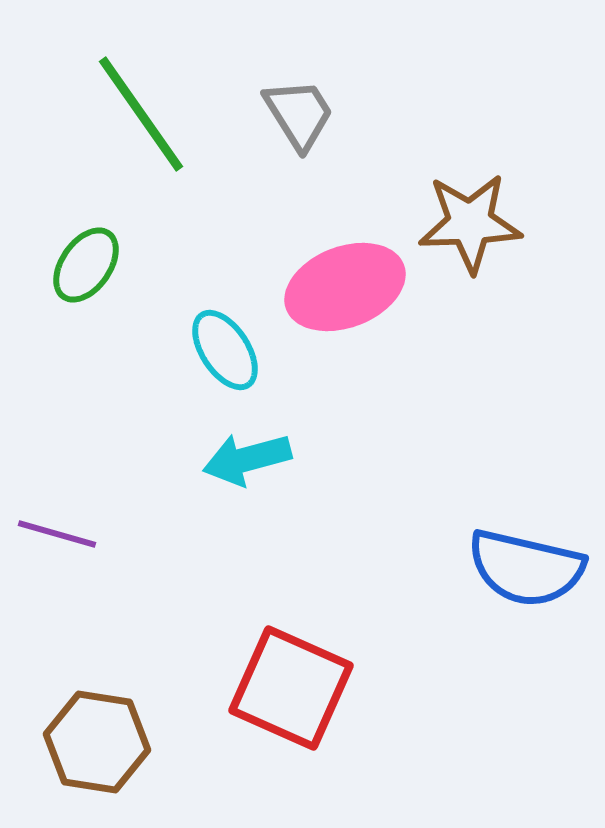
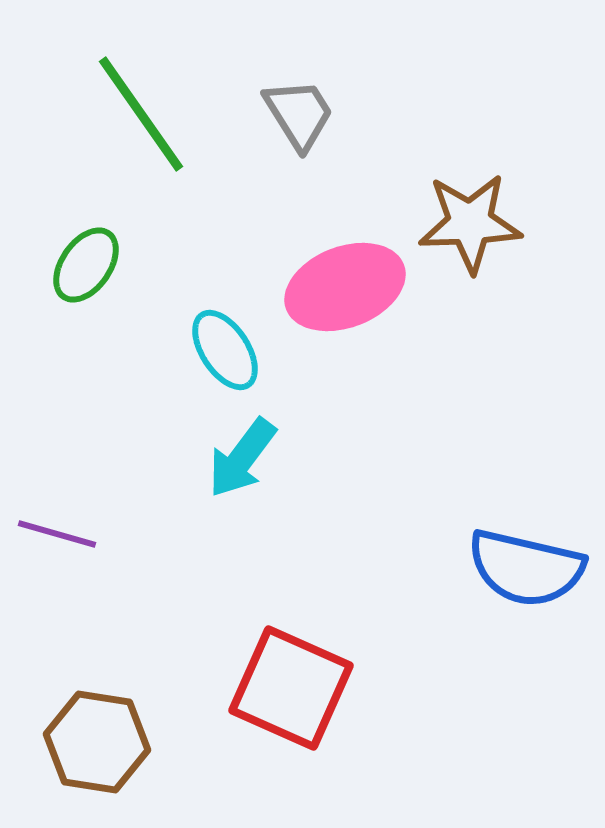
cyan arrow: moved 5 px left, 1 px up; rotated 38 degrees counterclockwise
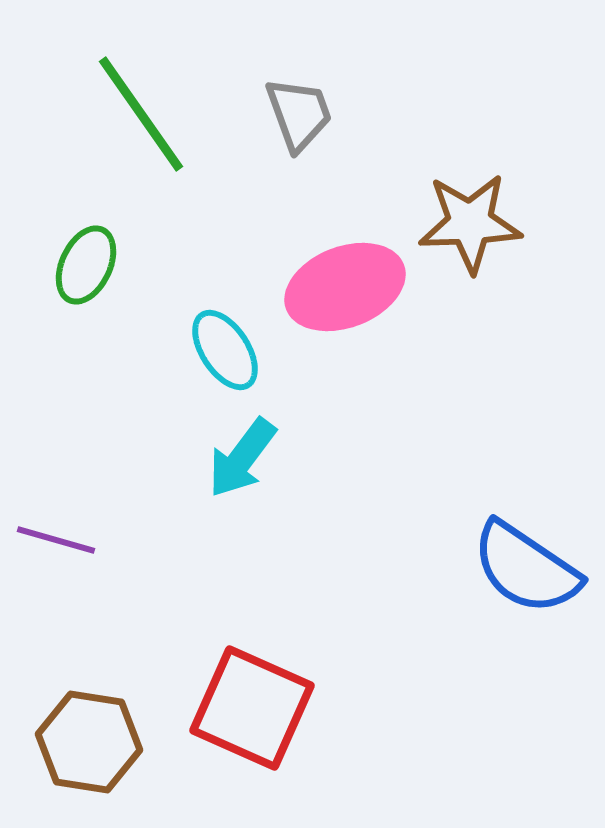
gray trapezoid: rotated 12 degrees clockwise
green ellipse: rotated 10 degrees counterclockwise
purple line: moved 1 px left, 6 px down
blue semicircle: rotated 21 degrees clockwise
red square: moved 39 px left, 20 px down
brown hexagon: moved 8 px left
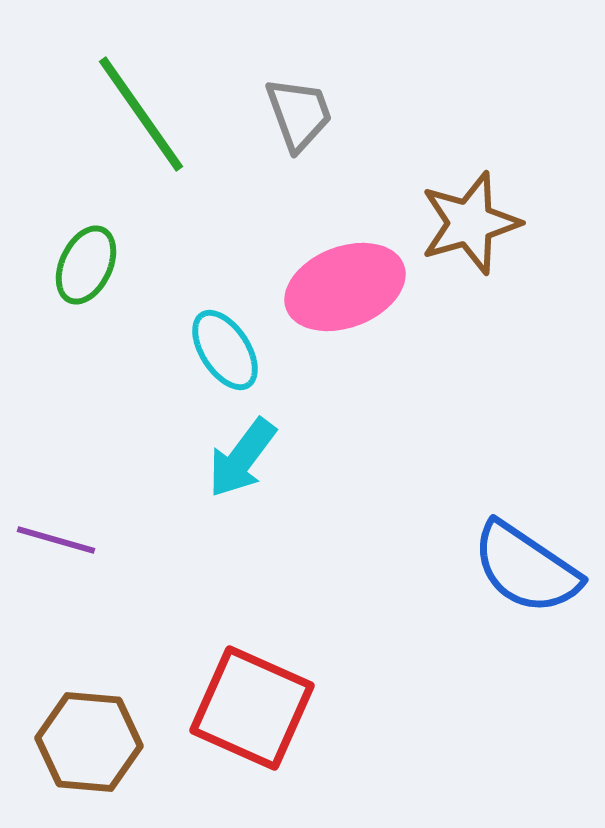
brown star: rotated 14 degrees counterclockwise
brown hexagon: rotated 4 degrees counterclockwise
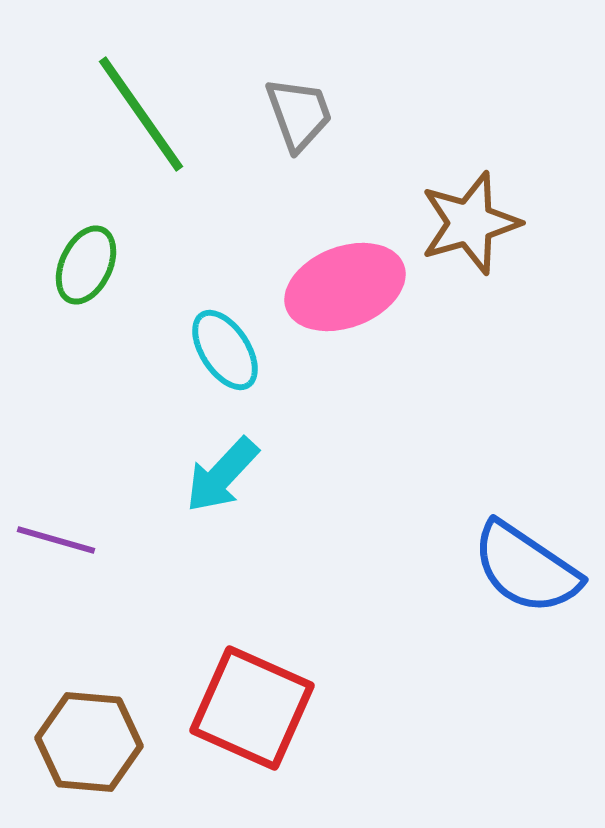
cyan arrow: moved 20 px left, 17 px down; rotated 6 degrees clockwise
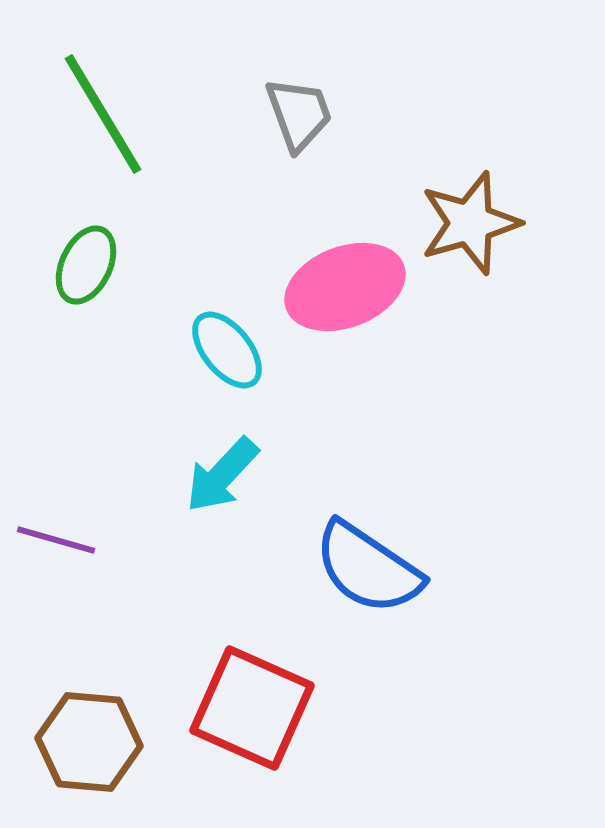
green line: moved 38 px left; rotated 4 degrees clockwise
cyan ellipse: moved 2 px right; rotated 6 degrees counterclockwise
blue semicircle: moved 158 px left
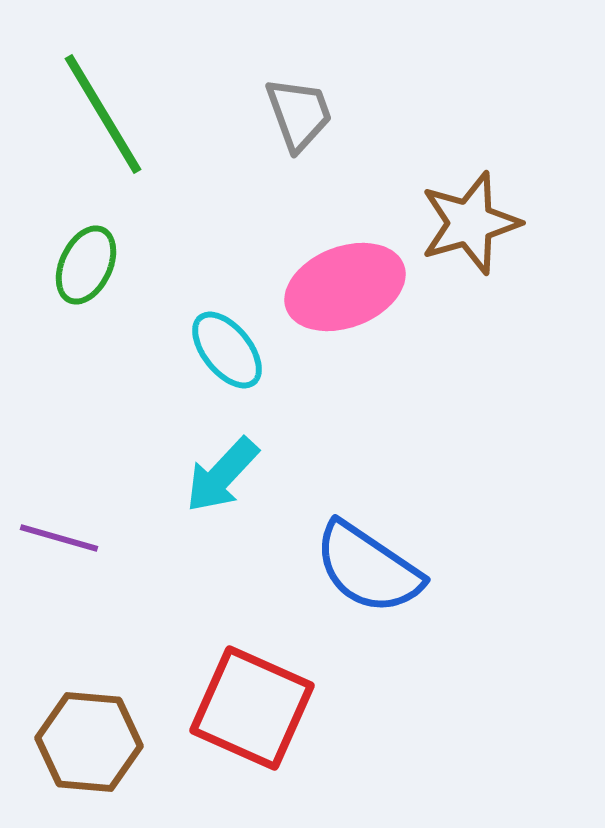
purple line: moved 3 px right, 2 px up
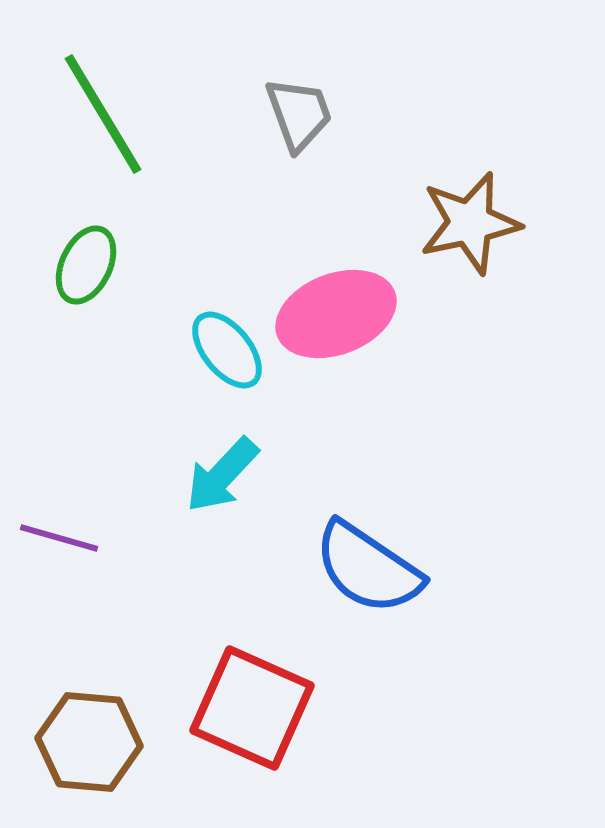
brown star: rotated 4 degrees clockwise
pink ellipse: moved 9 px left, 27 px down
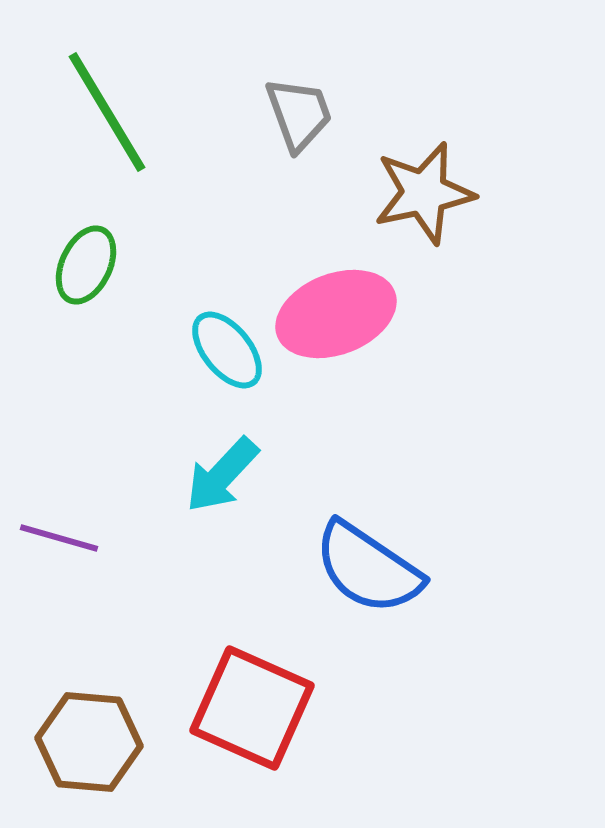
green line: moved 4 px right, 2 px up
brown star: moved 46 px left, 30 px up
